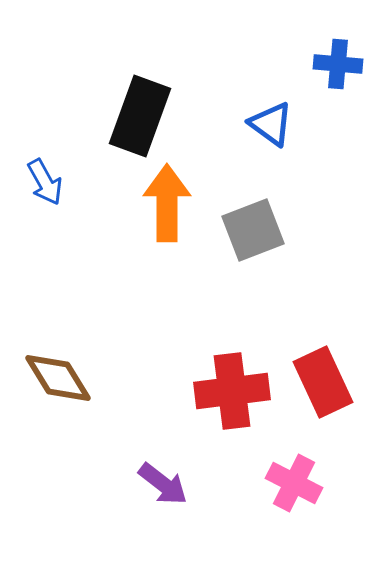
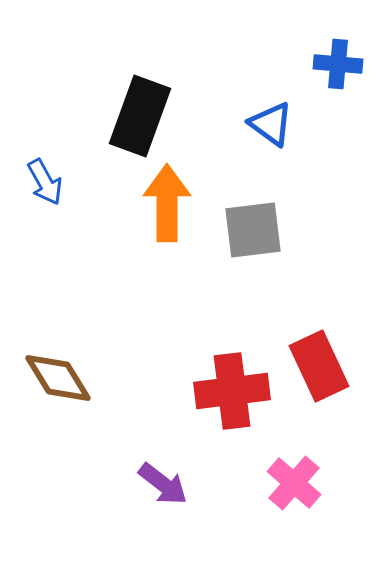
gray square: rotated 14 degrees clockwise
red rectangle: moved 4 px left, 16 px up
pink cross: rotated 14 degrees clockwise
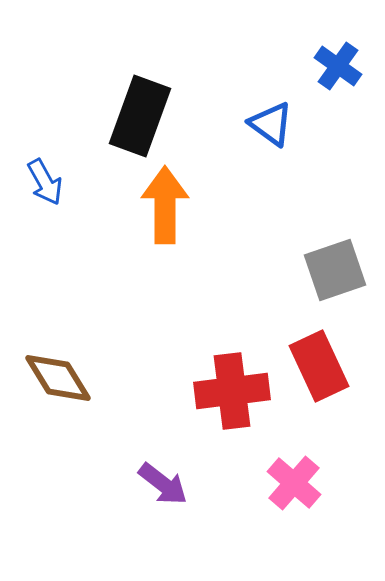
blue cross: moved 2 px down; rotated 30 degrees clockwise
orange arrow: moved 2 px left, 2 px down
gray square: moved 82 px right, 40 px down; rotated 12 degrees counterclockwise
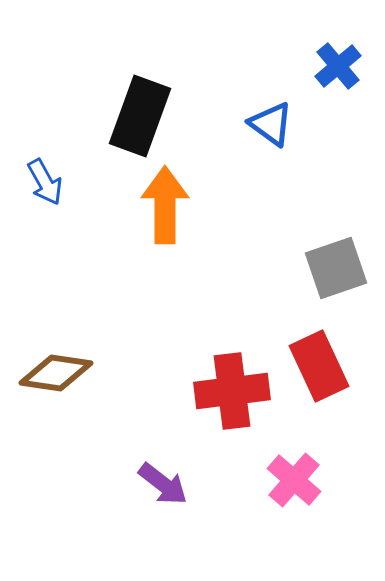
blue cross: rotated 15 degrees clockwise
gray square: moved 1 px right, 2 px up
brown diamond: moved 2 px left, 5 px up; rotated 50 degrees counterclockwise
pink cross: moved 3 px up
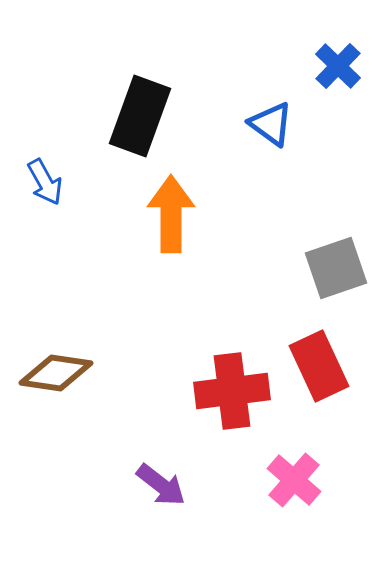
blue cross: rotated 6 degrees counterclockwise
orange arrow: moved 6 px right, 9 px down
purple arrow: moved 2 px left, 1 px down
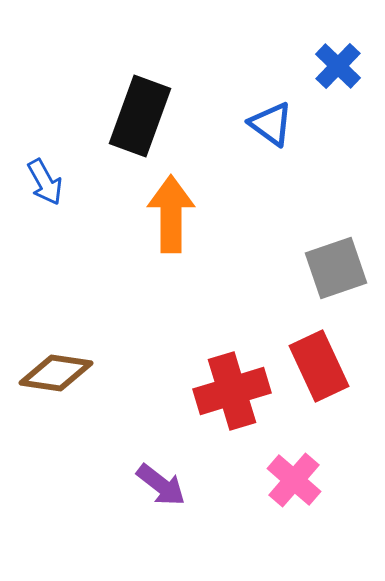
red cross: rotated 10 degrees counterclockwise
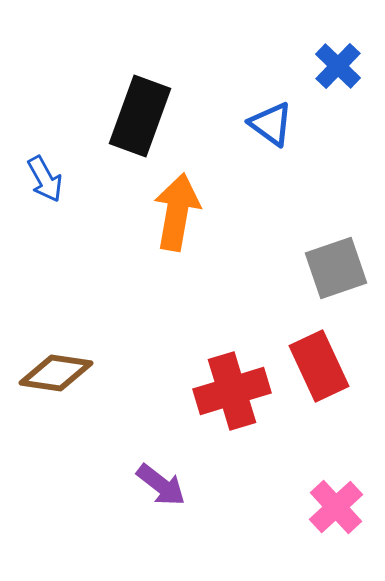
blue arrow: moved 3 px up
orange arrow: moved 6 px right, 2 px up; rotated 10 degrees clockwise
pink cross: moved 42 px right, 27 px down; rotated 6 degrees clockwise
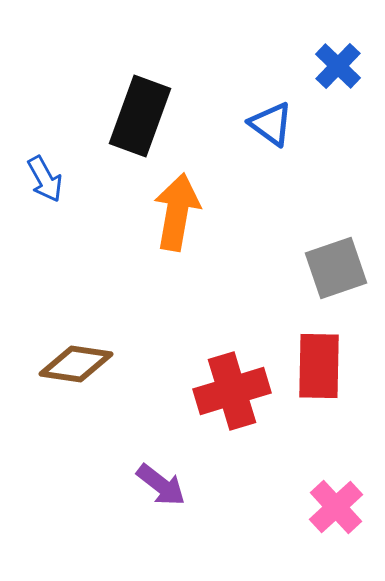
red rectangle: rotated 26 degrees clockwise
brown diamond: moved 20 px right, 9 px up
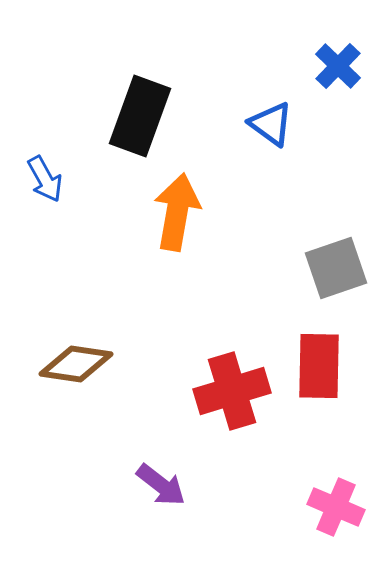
pink cross: rotated 24 degrees counterclockwise
